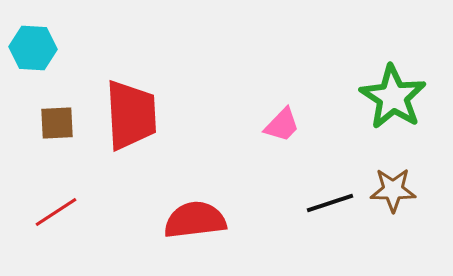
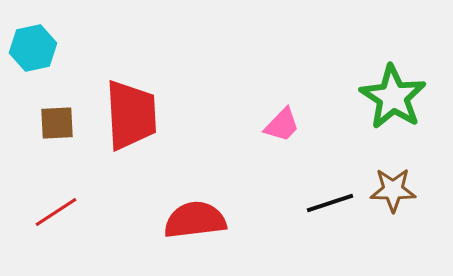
cyan hexagon: rotated 15 degrees counterclockwise
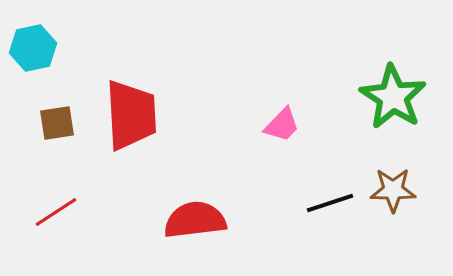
brown square: rotated 6 degrees counterclockwise
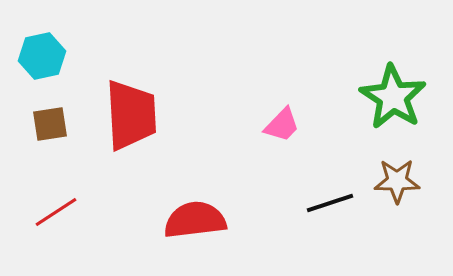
cyan hexagon: moved 9 px right, 8 px down
brown square: moved 7 px left, 1 px down
brown star: moved 4 px right, 9 px up
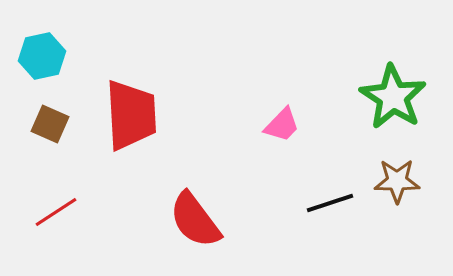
brown square: rotated 33 degrees clockwise
red semicircle: rotated 120 degrees counterclockwise
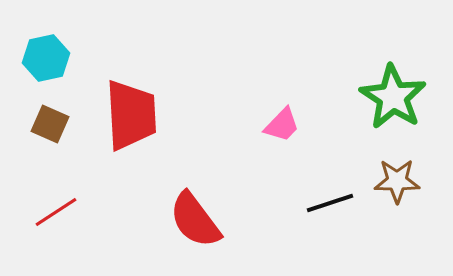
cyan hexagon: moved 4 px right, 2 px down
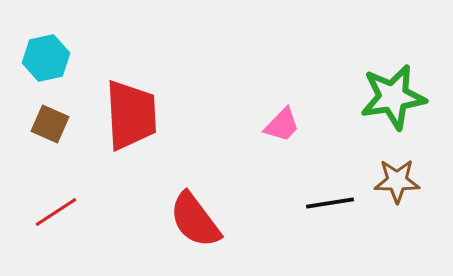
green star: rotated 30 degrees clockwise
black line: rotated 9 degrees clockwise
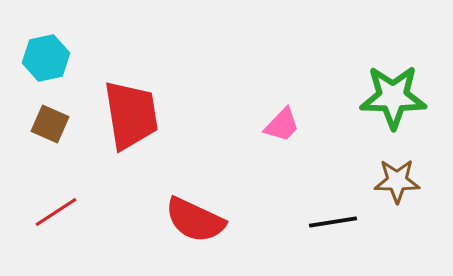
green star: rotated 10 degrees clockwise
red trapezoid: rotated 6 degrees counterclockwise
black line: moved 3 px right, 19 px down
red semicircle: rotated 28 degrees counterclockwise
